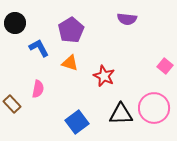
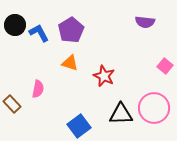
purple semicircle: moved 18 px right, 3 px down
black circle: moved 2 px down
blue L-shape: moved 15 px up
blue square: moved 2 px right, 4 px down
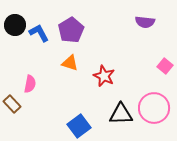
pink semicircle: moved 8 px left, 5 px up
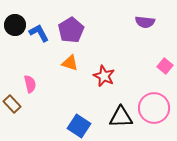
pink semicircle: rotated 24 degrees counterclockwise
black triangle: moved 3 px down
blue square: rotated 20 degrees counterclockwise
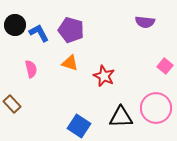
purple pentagon: rotated 25 degrees counterclockwise
pink semicircle: moved 1 px right, 15 px up
pink circle: moved 2 px right
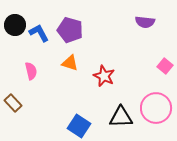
purple pentagon: moved 1 px left
pink semicircle: moved 2 px down
brown rectangle: moved 1 px right, 1 px up
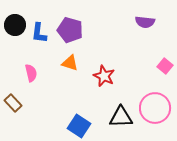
blue L-shape: rotated 145 degrees counterclockwise
pink semicircle: moved 2 px down
pink circle: moved 1 px left
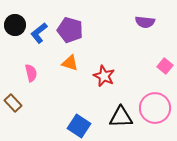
blue L-shape: rotated 45 degrees clockwise
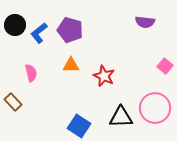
orange triangle: moved 1 px right, 2 px down; rotated 18 degrees counterclockwise
brown rectangle: moved 1 px up
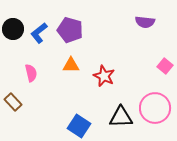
black circle: moved 2 px left, 4 px down
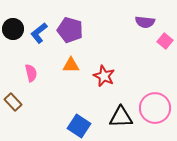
pink square: moved 25 px up
